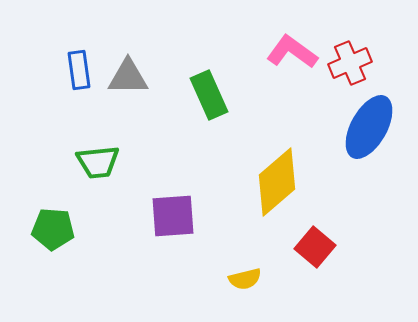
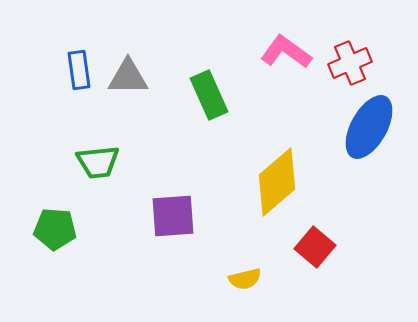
pink L-shape: moved 6 px left
green pentagon: moved 2 px right
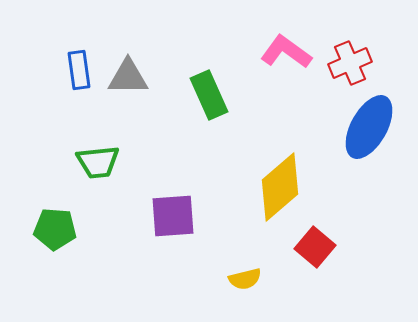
yellow diamond: moved 3 px right, 5 px down
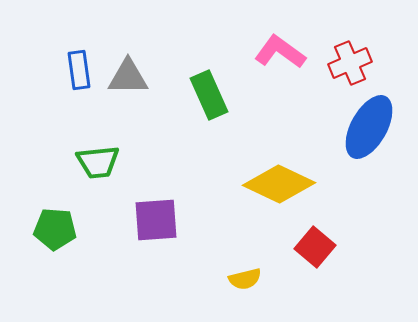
pink L-shape: moved 6 px left
yellow diamond: moved 1 px left, 3 px up; rotated 66 degrees clockwise
purple square: moved 17 px left, 4 px down
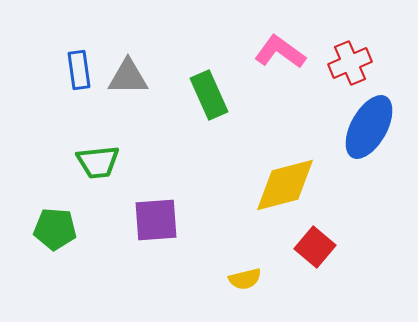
yellow diamond: moved 6 px right, 1 px down; rotated 40 degrees counterclockwise
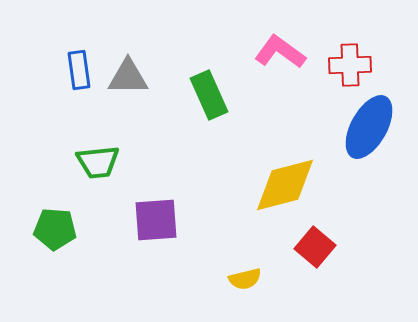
red cross: moved 2 px down; rotated 21 degrees clockwise
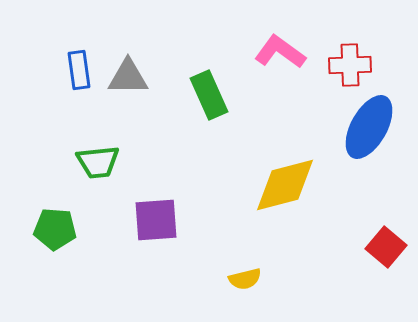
red square: moved 71 px right
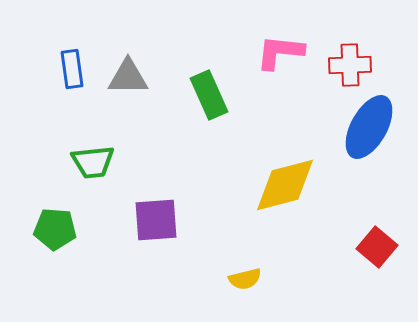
pink L-shape: rotated 30 degrees counterclockwise
blue rectangle: moved 7 px left, 1 px up
green trapezoid: moved 5 px left
red square: moved 9 px left
